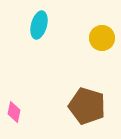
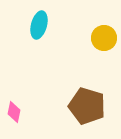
yellow circle: moved 2 px right
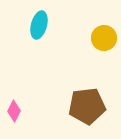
brown pentagon: rotated 24 degrees counterclockwise
pink diamond: moved 1 px up; rotated 15 degrees clockwise
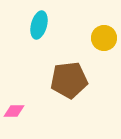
brown pentagon: moved 18 px left, 26 px up
pink diamond: rotated 65 degrees clockwise
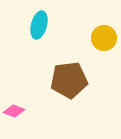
pink diamond: rotated 20 degrees clockwise
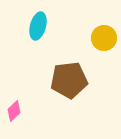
cyan ellipse: moved 1 px left, 1 px down
pink diamond: rotated 65 degrees counterclockwise
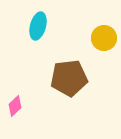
brown pentagon: moved 2 px up
pink diamond: moved 1 px right, 5 px up
